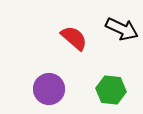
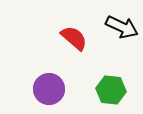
black arrow: moved 2 px up
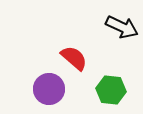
red semicircle: moved 20 px down
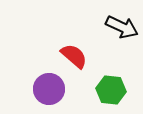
red semicircle: moved 2 px up
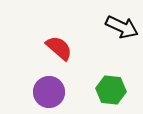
red semicircle: moved 15 px left, 8 px up
purple circle: moved 3 px down
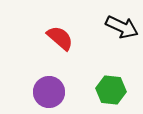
red semicircle: moved 1 px right, 10 px up
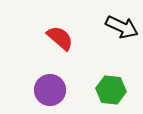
purple circle: moved 1 px right, 2 px up
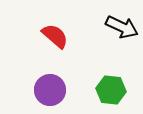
red semicircle: moved 5 px left, 2 px up
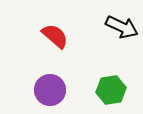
green hexagon: rotated 16 degrees counterclockwise
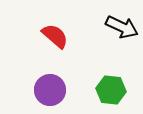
green hexagon: rotated 16 degrees clockwise
